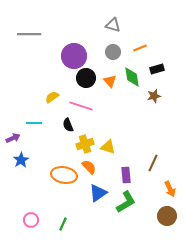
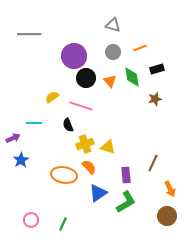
brown star: moved 1 px right, 3 px down
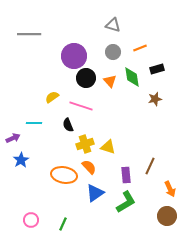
brown line: moved 3 px left, 3 px down
blue triangle: moved 3 px left
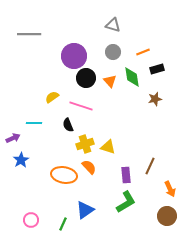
orange line: moved 3 px right, 4 px down
blue triangle: moved 10 px left, 17 px down
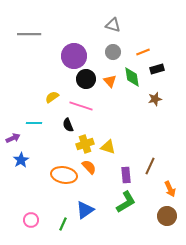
black circle: moved 1 px down
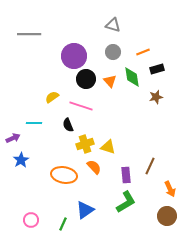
brown star: moved 1 px right, 2 px up
orange semicircle: moved 5 px right
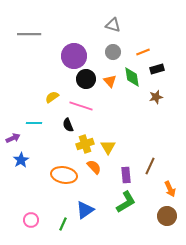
yellow triangle: rotated 42 degrees clockwise
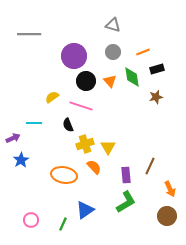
black circle: moved 2 px down
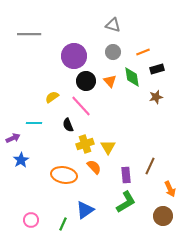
pink line: rotated 30 degrees clockwise
brown circle: moved 4 px left
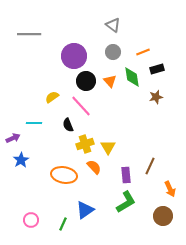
gray triangle: rotated 21 degrees clockwise
